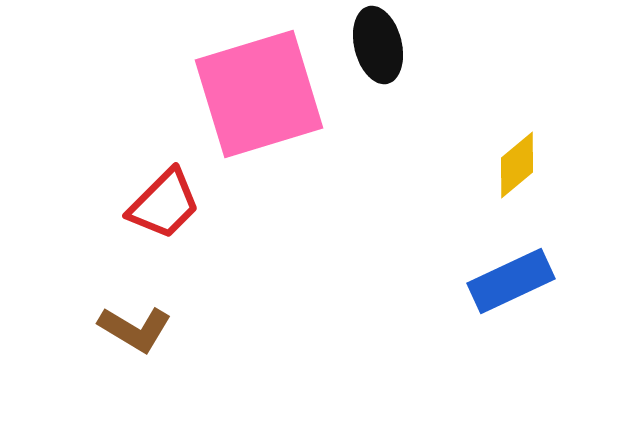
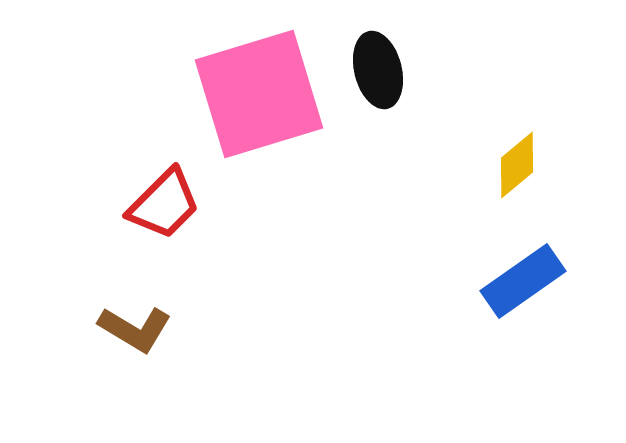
black ellipse: moved 25 px down
blue rectangle: moved 12 px right; rotated 10 degrees counterclockwise
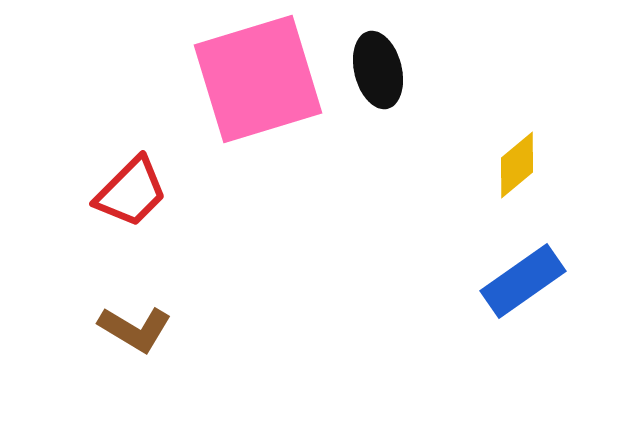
pink square: moved 1 px left, 15 px up
red trapezoid: moved 33 px left, 12 px up
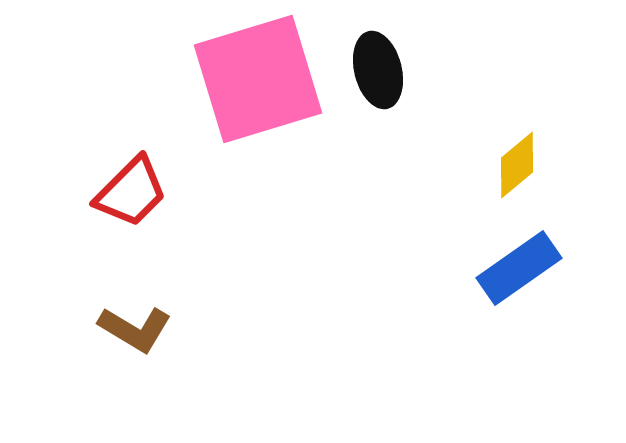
blue rectangle: moved 4 px left, 13 px up
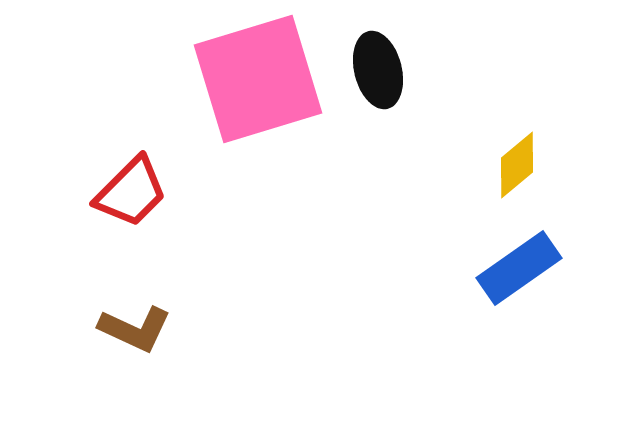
brown L-shape: rotated 6 degrees counterclockwise
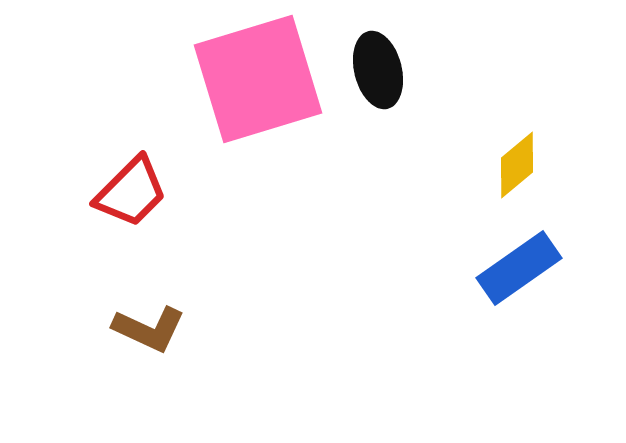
brown L-shape: moved 14 px right
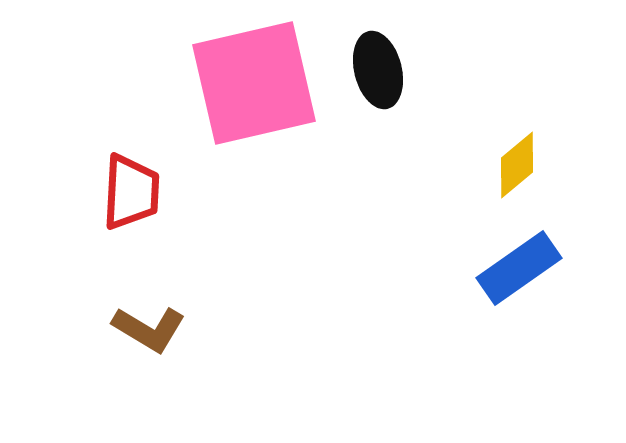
pink square: moved 4 px left, 4 px down; rotated 4 degrees clockwise
red trapezoid: rotated 42 degrees counterclockwise
brown L-shape: rotated 6 degrees clockwise
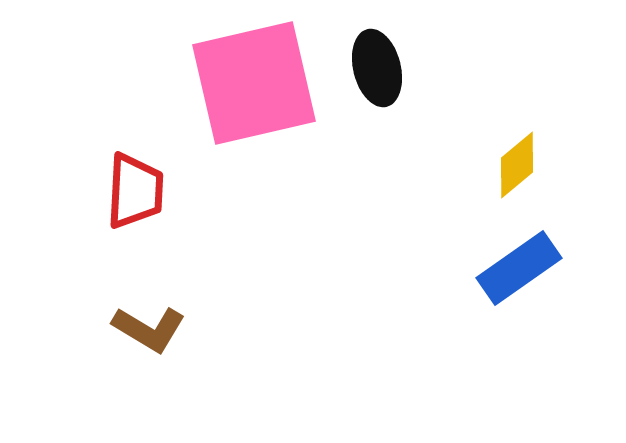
black ellipse: moved 1 px left, 2 px up
red trapezoid: moved 4 px right, 1 px up
